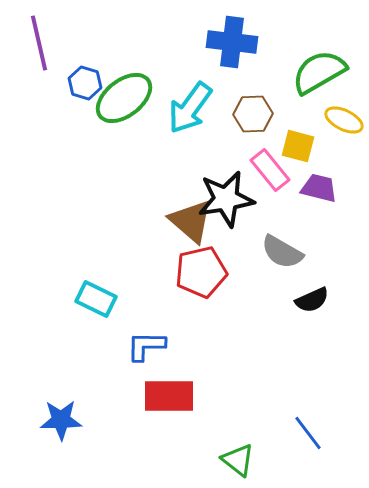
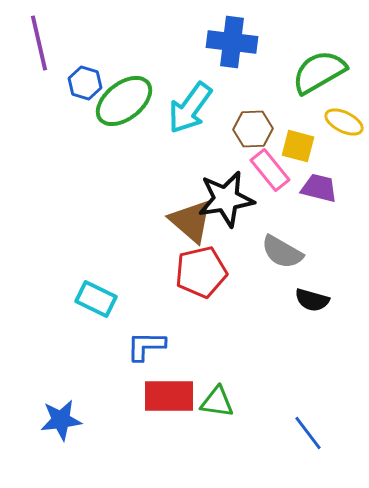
green ellipse: moved 3 px down
brown hexagon: moved 15 px down
yellow ellipse: moved 2 px down
black semicircle: rotated 40 degrees clockwise
blue star: rotated 6 degrees counterclockwise
green triangle: moved 21 px left, 58 px up; rotated 30 degrees counterclockwise
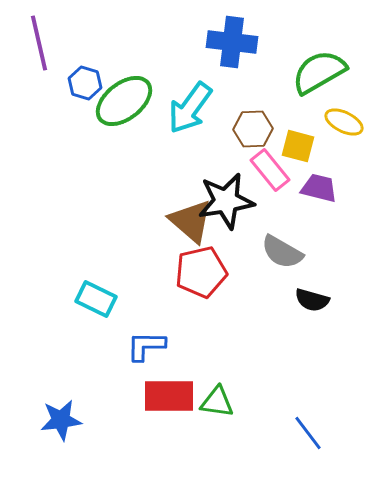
black star: moved 2 px down
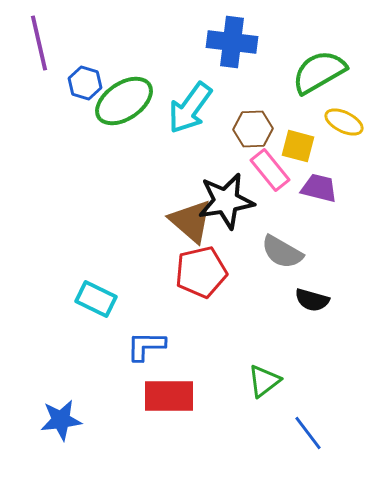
green ellipse: rotated 4 degrees clockwise
green triangle: moved 47 px right, 21 px up; rotated 45 degrees counterclockwise
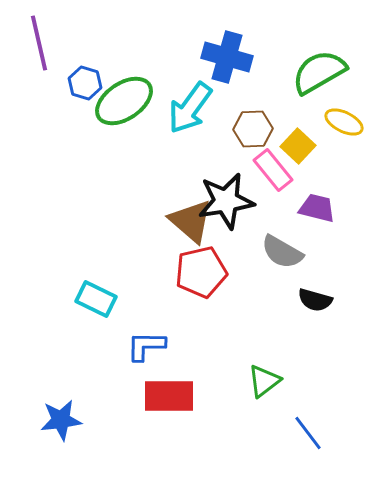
blue cross: moved 5 px left, 15 px down; rotated 9 degrees clockwise
yellow square: rotated 28 degrees clockwise
pink rectangle: moved 3 px right
purple trapezoid: moved 2 px left, 20 px down
black semicircle: moved 3 px right
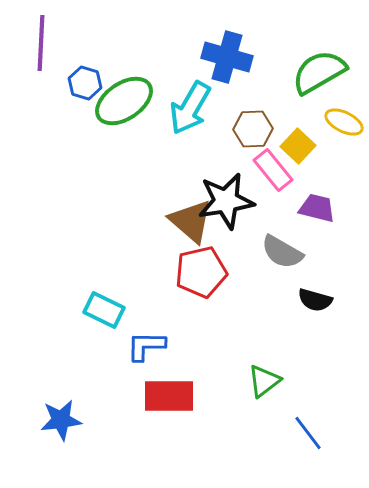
purple line: moved 2 px right; rotated 16 degrees clockwise
cyan arrow: rotated 6 degrees counterclockwise
cyan rectangle: moved 8 px right, 11 px down
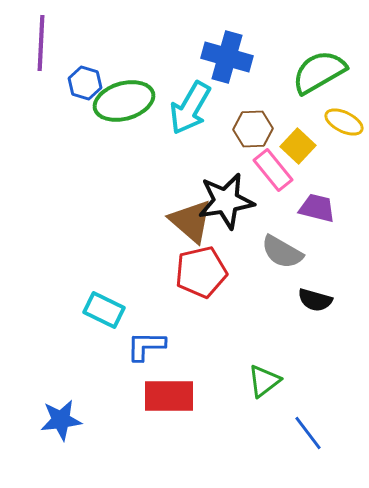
green ellipse: rotated 18 degrees clockwise
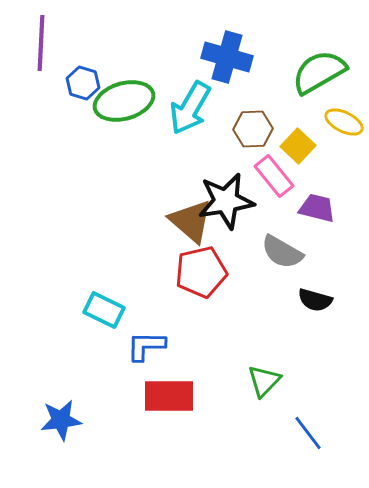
blue hexagon: moved 2 px left
pink rectangle: moved 1 px right, 6 px down
green triangle: rotated 9 degrees counterclockwise
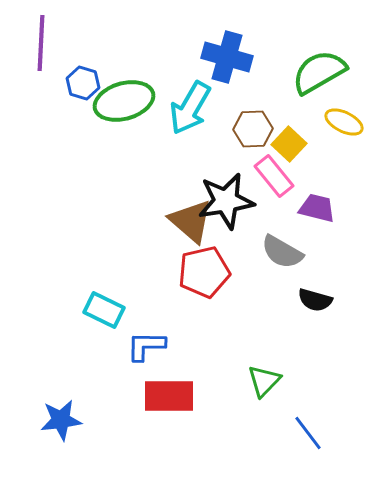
yellow square: moved 9 px left, 2 px up
red pentagon: moved 3 px right
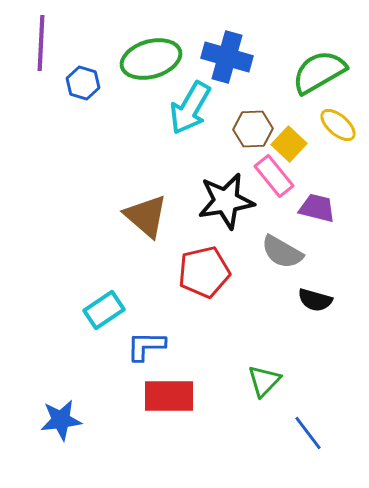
green ellipse: moved 27 px right, 42 px up
yellow ellipse: moved 6 px left, 3 px down; rotated 15 degrees clockwise
brown triangle: moved 45 px left, 5 px up
cyan rectangle: rotated 60 degrees counterclockwise
